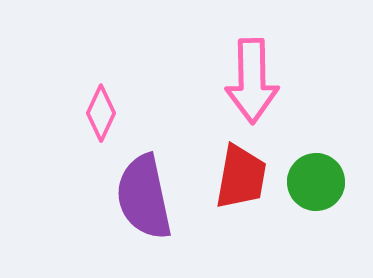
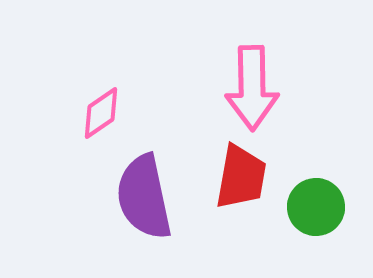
pink arrow: moved 7 px down
pink diamond: rotated 30 degrees clockwise
green circle: moved 25 px down
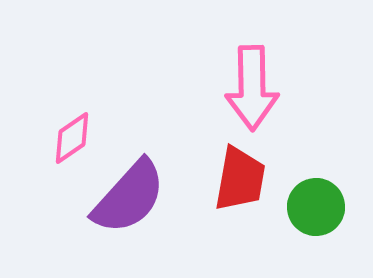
pink diamond: moved 29 px left, 25 px down
red trapezoid: moved 1 px left, 2 px down
purple semicircle: moved 15 px left; rotated 126 degrees counterclockwise
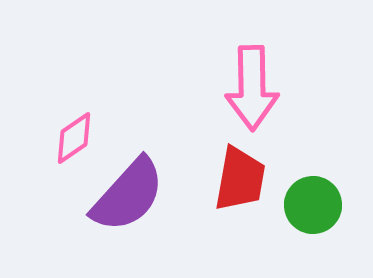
pink diamond: moved 2 px right
purple semicircle: moved 1 px left, 2 px up
green circle: moved 3 px left, 2 px up
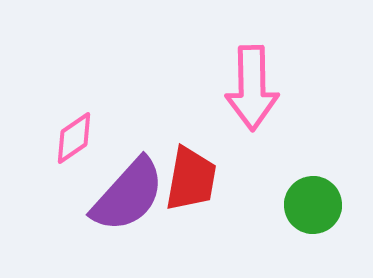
red trapezoid: moved 49 px left
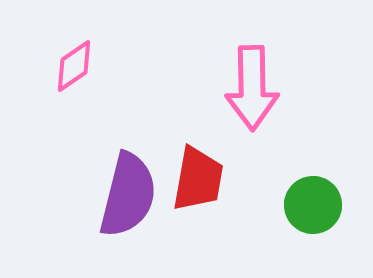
pink diamond: moved 72 px up
red trapezoid: moved 7 px right
purple semicircle: rotated 28 degrees counterclockwise
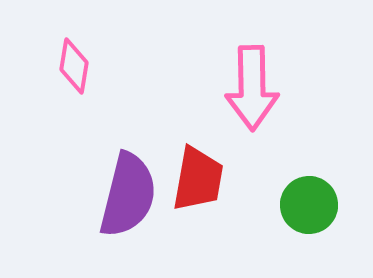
pink diamond: rotated 46 degrees counterclockwise
green circle: moved 4 px left
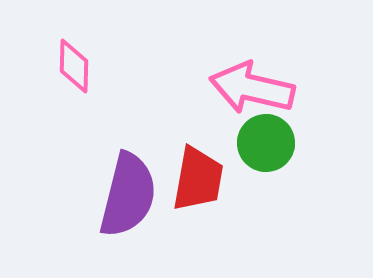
pink diamond: rotated 8 degrees counterclockwise
pink arrow: rotated 104 degrees clockwise
green circle: moved 43 px left, 62 px up
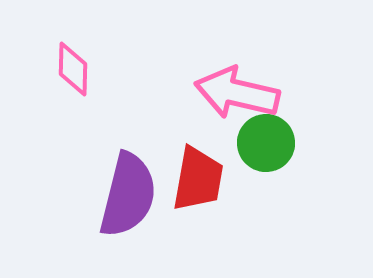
pink diamond: moved 1 px left, 3 px down
pink arrow: moved 15 px left, 5 px down
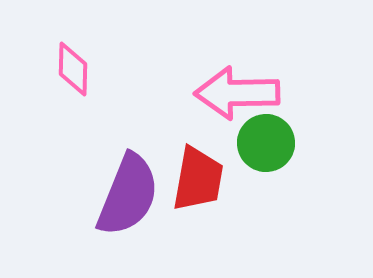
pink arrow: rotated 14 degrees counterclockwise
purple semicircle: rotated 8 degrees clockwise
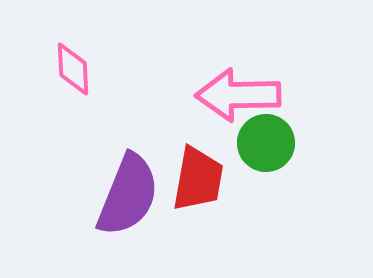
pink diamond: rotated 4 degrees counterclockwise
pink arrow: moved 1 px right, 2 px down
